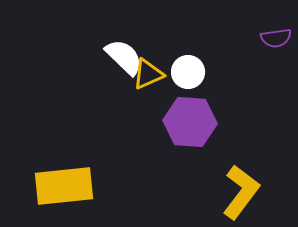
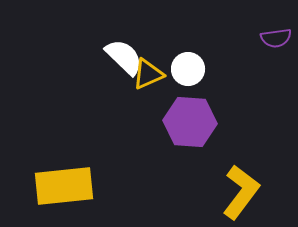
white circle: moved 3 px up
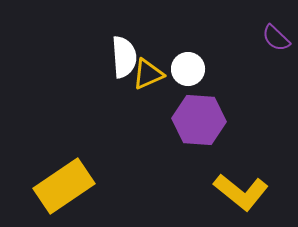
purple semicircle: rotated 52 degrees clockwise
white semicircle: rotated 42 degrees clockwise
purple hexagon: moved 9 px right, 2 px up
yellow rectangle: rotated 28 degrees counterclockwise
yellow L-shape: rotated 92 degrees clockwise
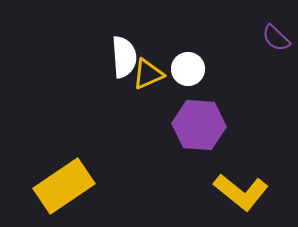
purple hexagon: moved 5 px down
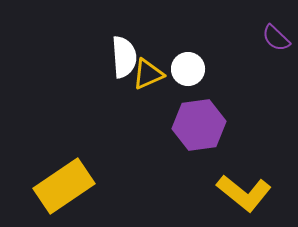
purple hexagon: rotated 12 degrees counterclockwise
yellow L-shape: moved 3 px right, 1 px down
